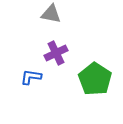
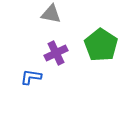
green pentagon: moved 6 px right, 34 px up
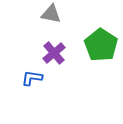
purple cross: moved 2 px left; rotated 15 degrees counterclockwise
blue L-shape: moved 1 px right, 1 px down
